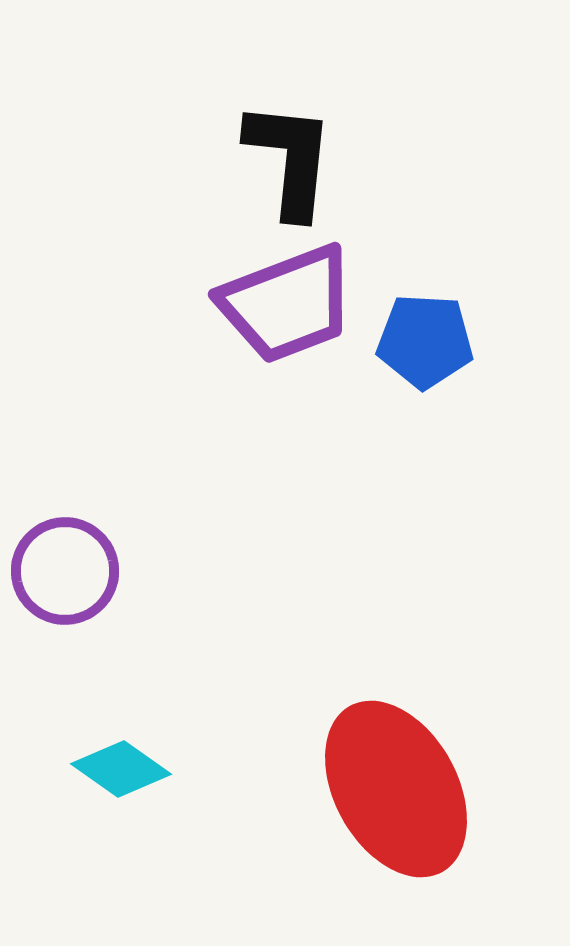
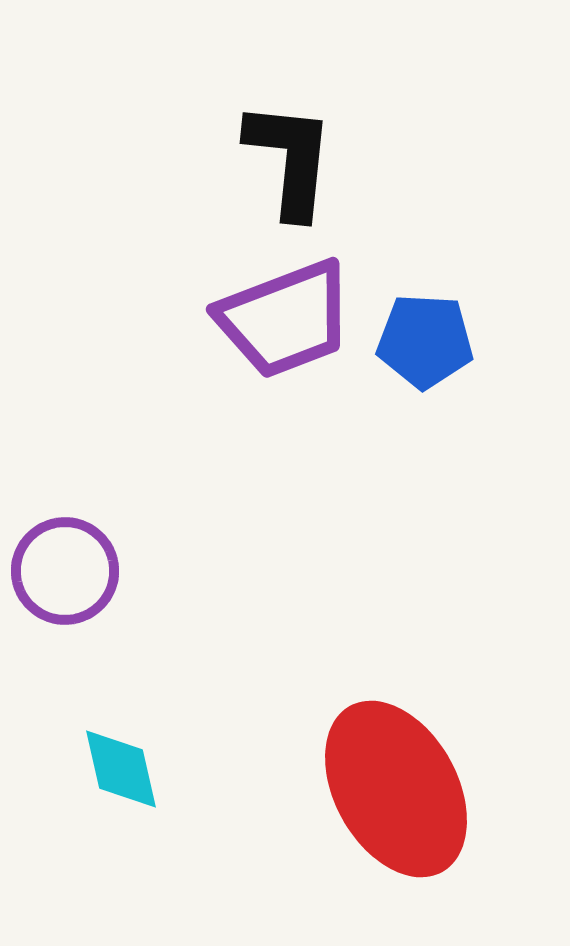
purple trapezoid: moved 2 px left, 15 px down
cyan diamond: rotated 42 degrees clockwise
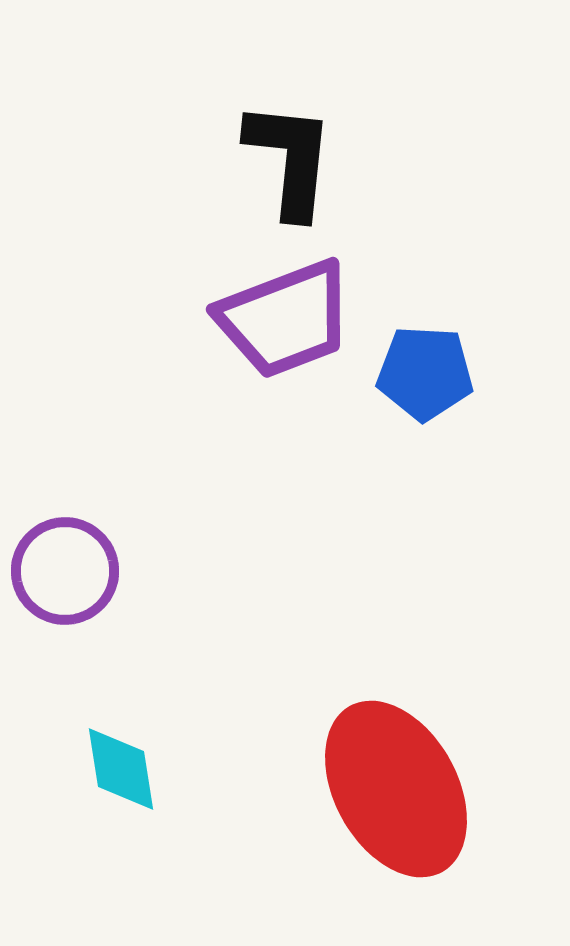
blue pentagon: moved 32 px down
cyan diamond: rotated 4 degrees clockwise
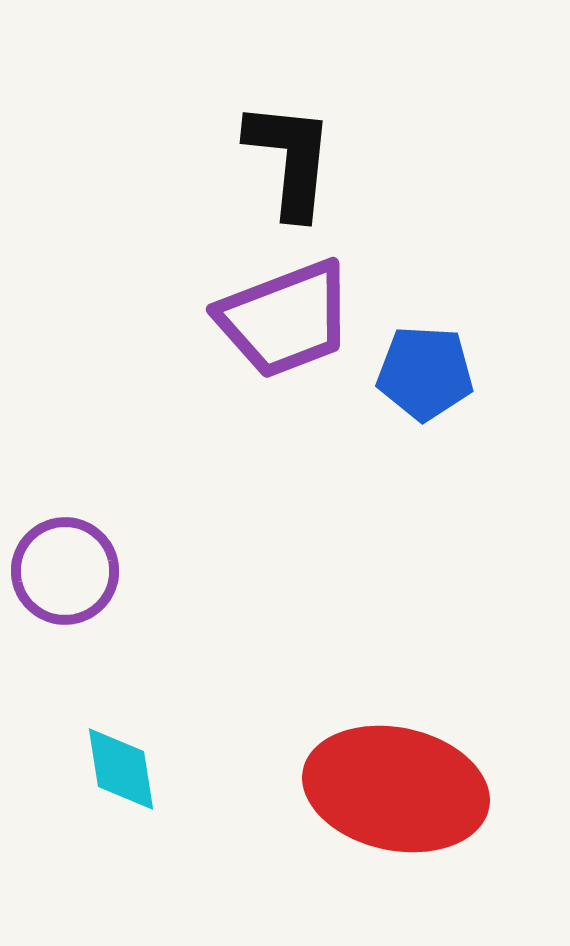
red ellipse: rotated 49 degrees counterclockwise
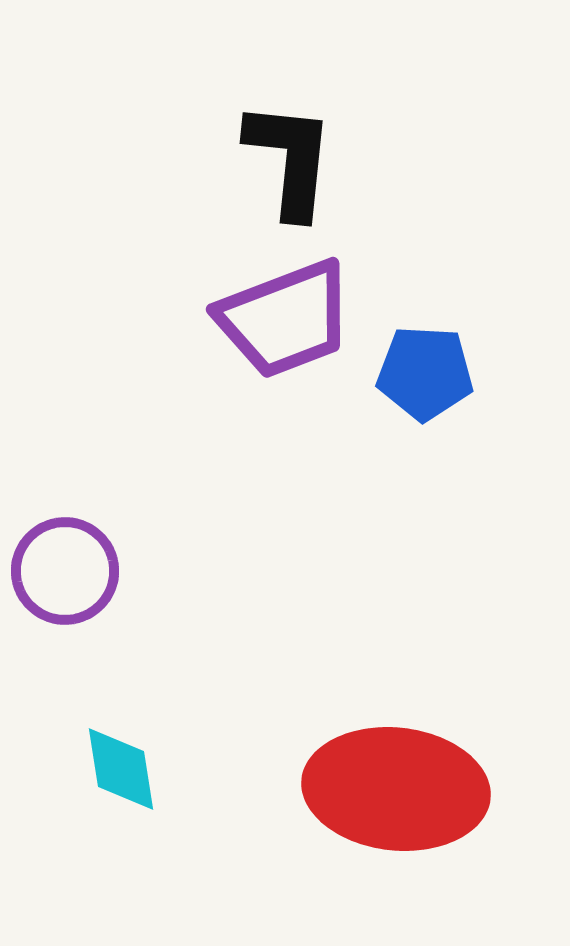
red ellipse: rotated 6 degrees counterclockwise
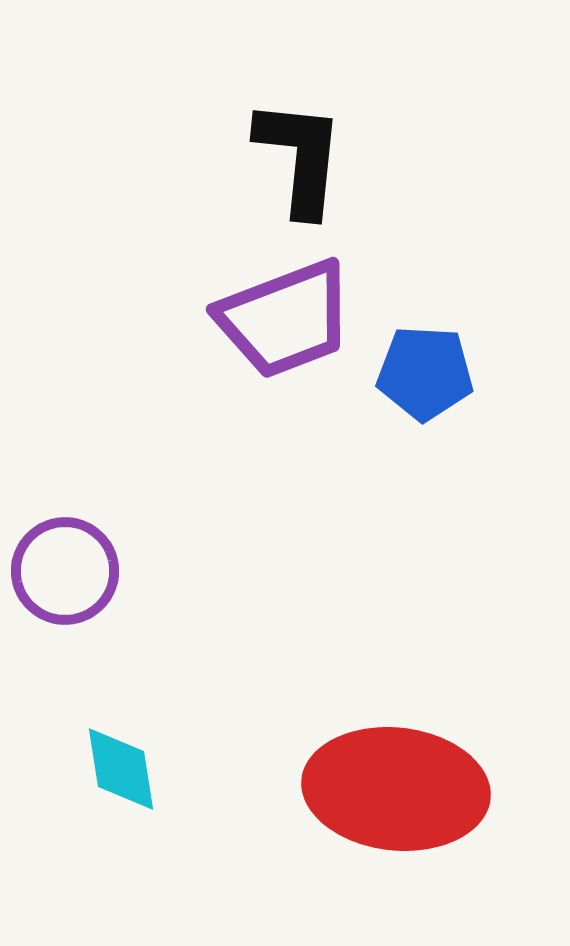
black L-shape: moved 10 px right, 2 px up
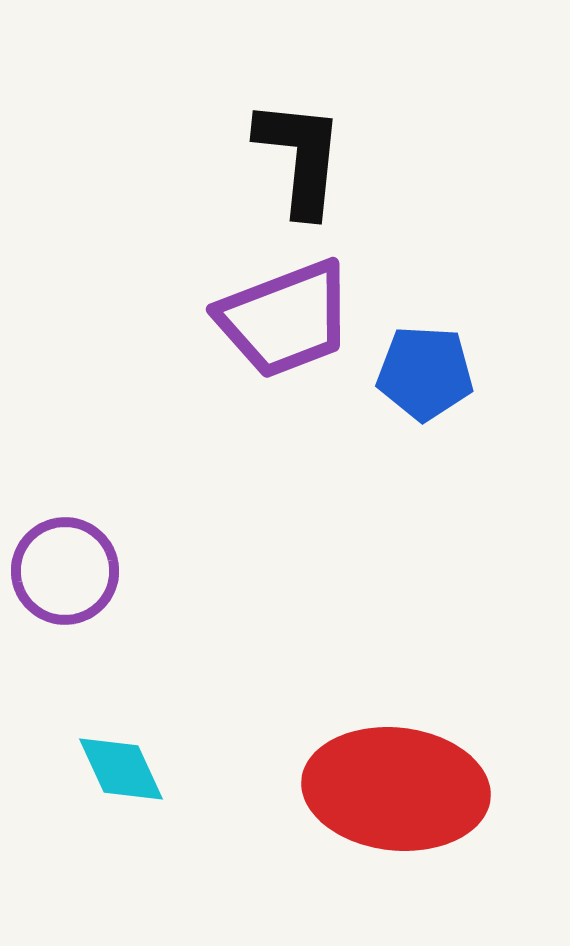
cyan diamond: rotated 16 degrees counterclockwise
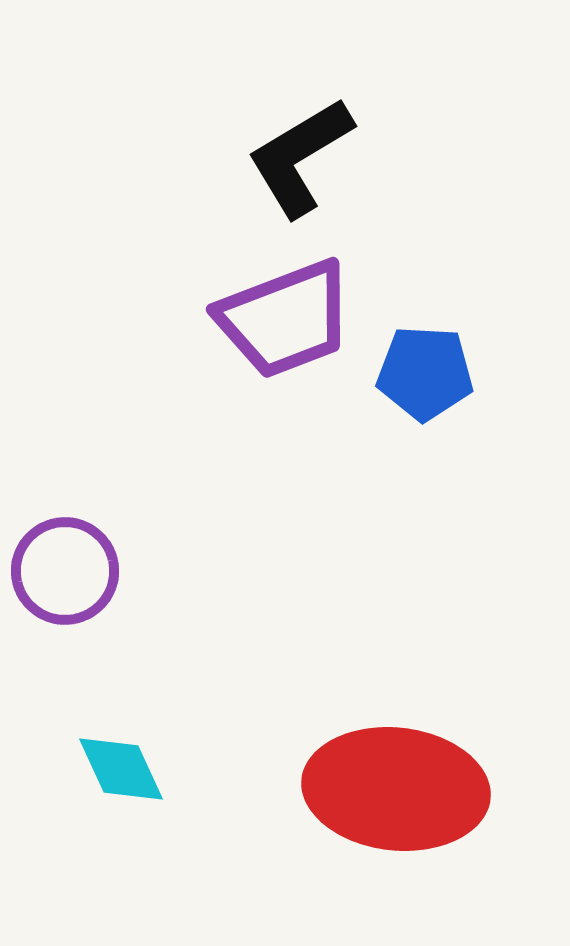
black L-shape: rotated 127 degrees counterclockwise
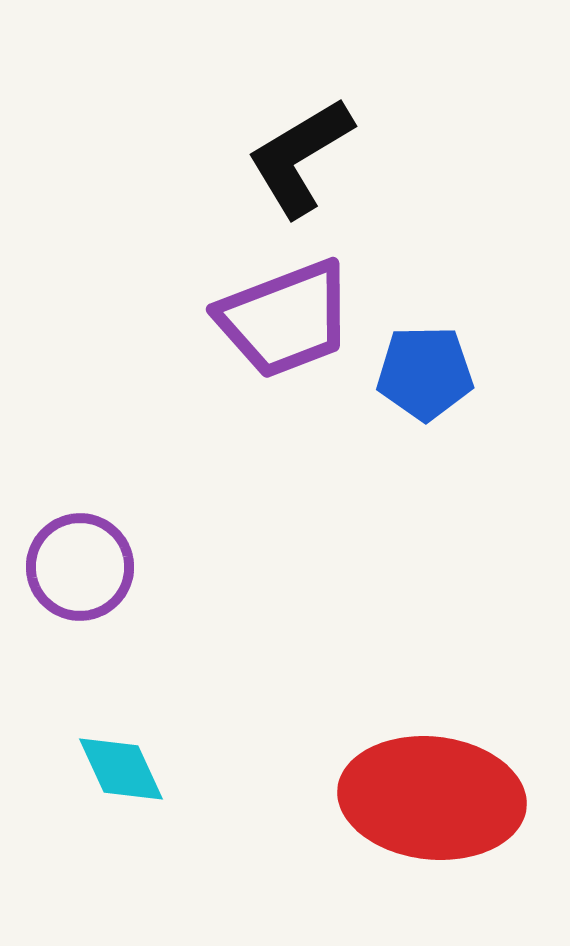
blue pentagon: rotated 4 degrees counterclockwise
purple circle: moved 15 px right, 4 px up
red ellipse: moved 36 px right, 9 px down
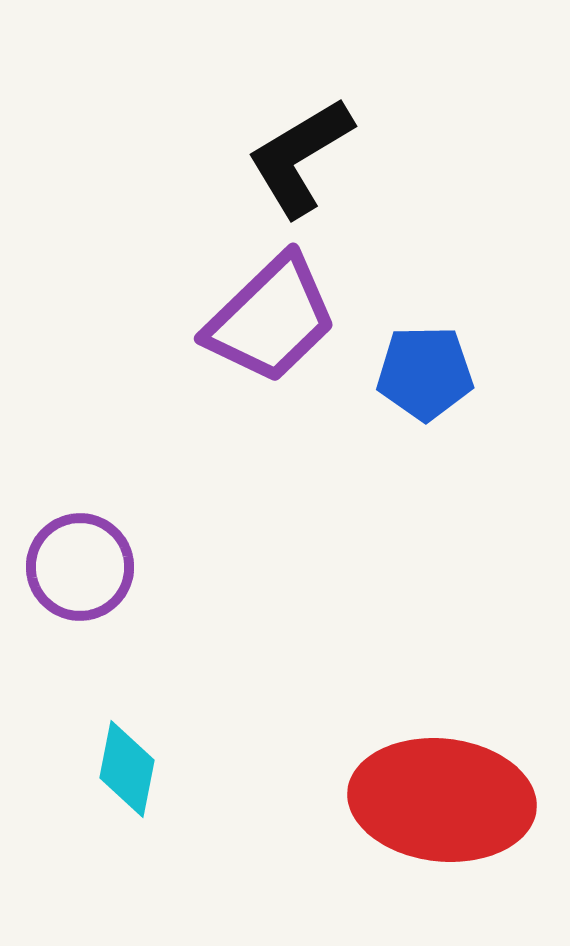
purple trapezoid: moved 14 px left; rotated 23 degrees counterclockwise
cyan diamond: moved 6 px right; rotated 36 degrees clockwise
red ellipse: moved 10 px right, 2 px down
